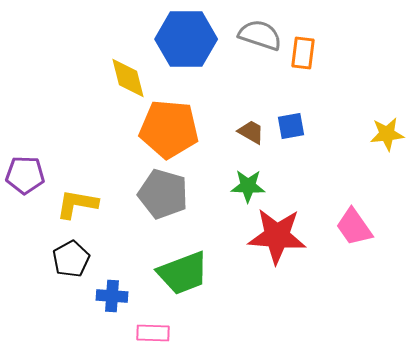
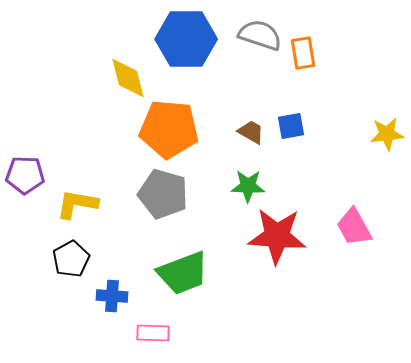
orange rectangle: rotated 16 degrees counterclockwise
pink trapezoid: rotated 6 degrees clockwise
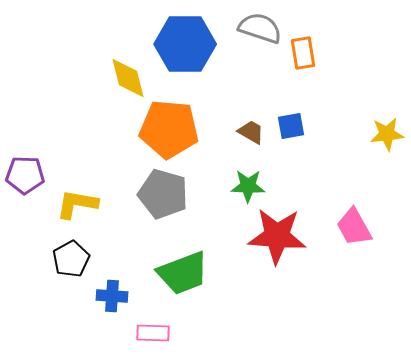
gray semicircle: moved 7 px up
blue hexagon: moved 1 px left, 5 px down
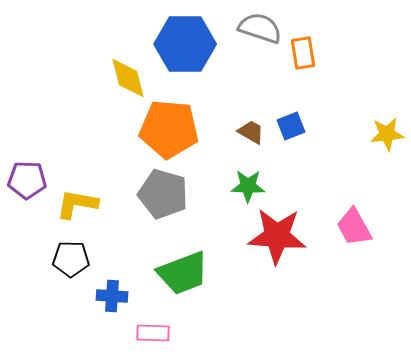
blue square: rotated 12 degrees counterclockwise
purple pentagon: moved 2 px right, 5 px down
black pentagon: rotated 30 degrees clockwise
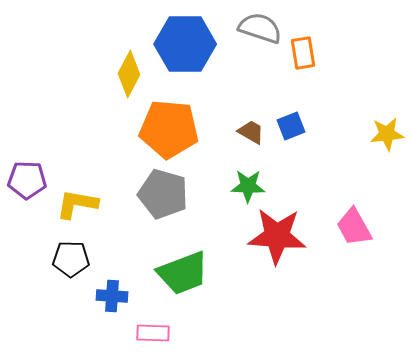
yellow diamond: moved 1 px right, 4 px up; rotated 42 degrees clockwise
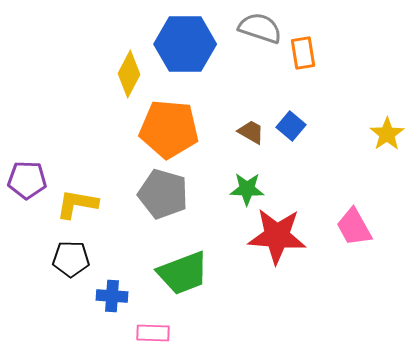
blue square: rotated 28 degrees counterclockwise
yellow star: rotated 28 degrees counterclockwise
green star: moved 1 px left, 3 px down
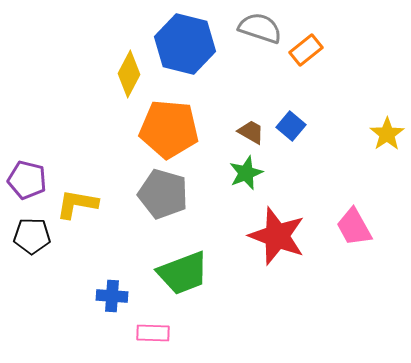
blue hexagon: rotated 14 degrees clockwise
orange rectangle: moved 3 px right, 3 px up; rotated 60 degrees clockwise
purple pentagon: rotated 12 degrees clockwise
green star: moved 1 px left, 16 px up; rotated 24 degrees counterclockwise
red star: rotated 16 degrees clockwise
black pentagon: moved 39 px left, 23 px up
